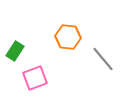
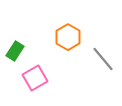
orange hexagon: rotated 25 degrees clockwise
pink square: rotated 10 degrees counterclockwise
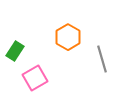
gray line: moved 1 px left; rotated 24 degrees clockwise
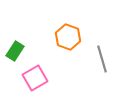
orange hexagon: rotated 10 degrees counterclockwise
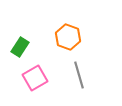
green rectangle: moved 5 px right, 4 px up
gray line: moved 23 px left, 16 px down
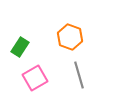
orange hexagon: moved 2 px right
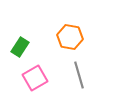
orange hexagon: rotated 10 degrees counterclockwise
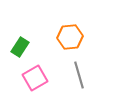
orange hexagon: rotated 15 degrees counterclockwise
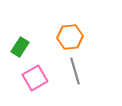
gray line: moved 4 px left, 4 px up
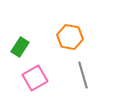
orange hexagon: rotated 15 degrees clockwise
gray line: moved 8 px right, 4 px down
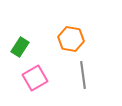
orange hexagon: moved 1 px right, 2 px down
gray line: rotated 8 degrees clockwise
